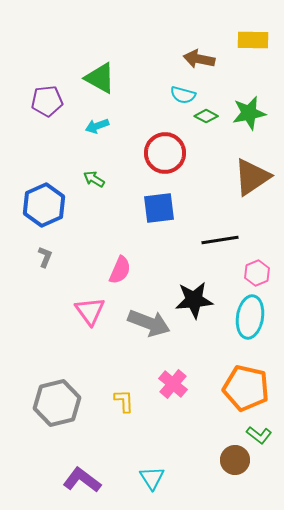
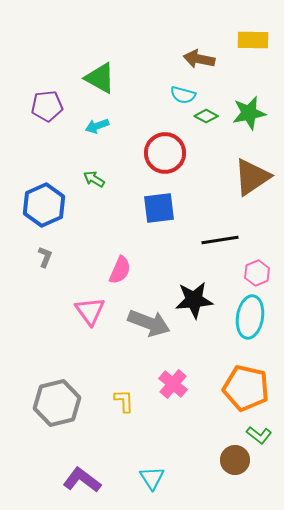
purple pentagon: moved 5 px down
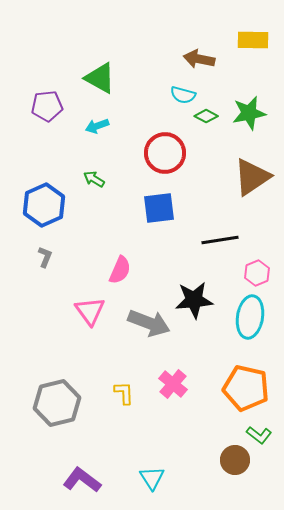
yellow L-shape: moved 8 px up
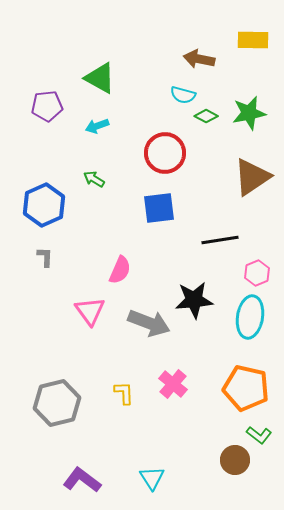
gray L-shape: rotated 20 degrees counterclockwise
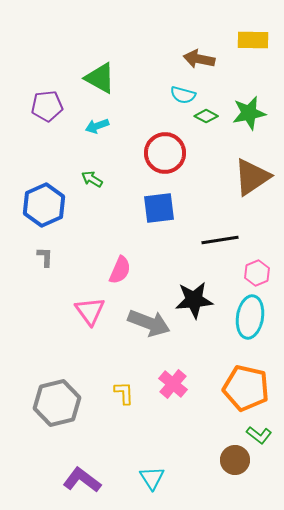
green arrow: moved 2 px left
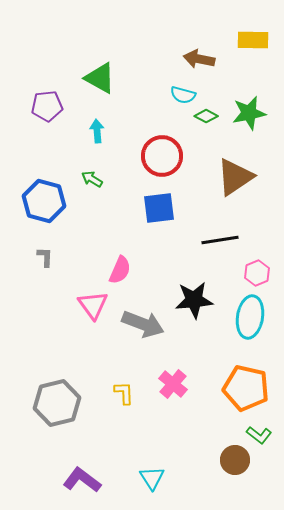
cyan arrow: moved 5 px down; rotated 105 degrees clockwise
red circle: moved 3 px left, 3 px down
brown triangle: moved 17 px left
blue hexagon: moved 4 px up; rotated 21 degrees counterclockwise
pink triangle: moved 3 px right, 6 px up
gray arrow: moved 6 px left, 1 px down
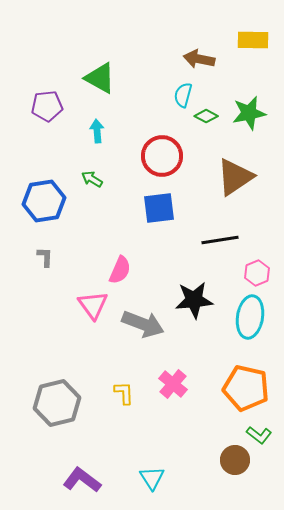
cyan semicircle: rotated 90 degrees clockwise
blue hexagon: rotated 24 degrees counterclockwise
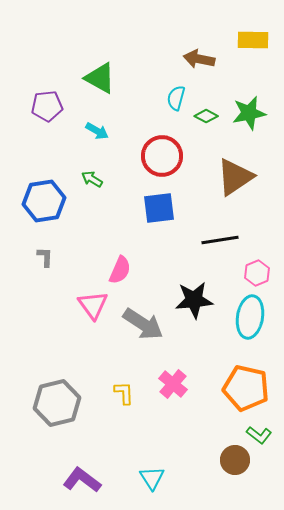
cyan semicircle: moved 7 px left, 3 px down
cyan arrow: rotated 125 degrees clockwise
gray arrow: rotated 12 degrees clockwise
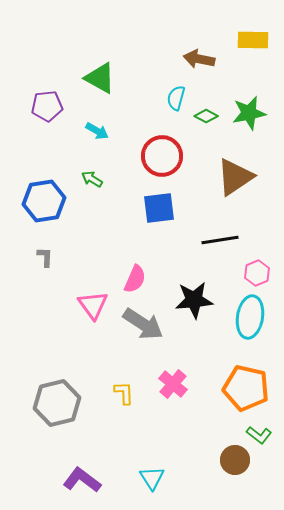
pink semicircle: moved 15 px right, 9 px down
